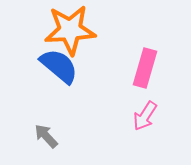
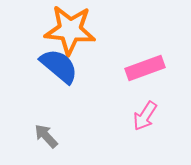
orange star: rotated 9 degrees clockwise
pink rectangle: rotated 54 degrees clockwise
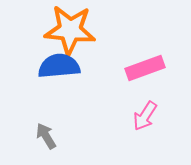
blue semicircle: rotated 45 degrees counterclockwise
gray arrow: rotated 12 degrees clockwise
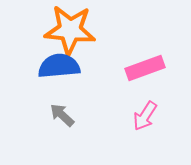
gray arrow: moved 16 px right, 21 px up; rotated 16 degrees counterclockwise
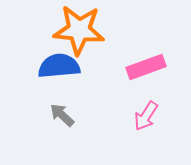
orange star: moved 9 px right
pink rectangle: moved 1 px right, 1 px up
pink arrow: moved 1 px right
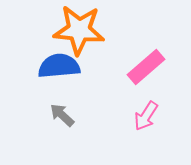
pink rectangle: rotated 21 degrees counterclockwise
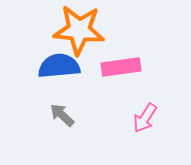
pink rectangle: moved 25 px left; rotated 33 degrees clockwise
pink arrow: moved 1 px left, 2 px down
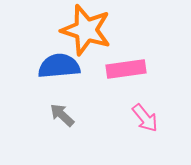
orange star: moved 7 px right; rotated 12 degrees clockwise
pink rectangle: moved 5 px right, 2 px down
pink arrow: rotated 72 degrees counterclockwise
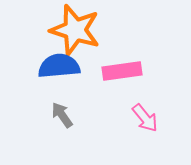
orange star: moved 11 px left
pink rectangle: moved 4 px left, 2 px down
gray arrow: rotated 12 degrees clockwise
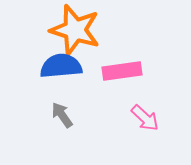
blue semicircle: moved 2 px right
pink arrow: rotated 8 degrees counterclockwise
